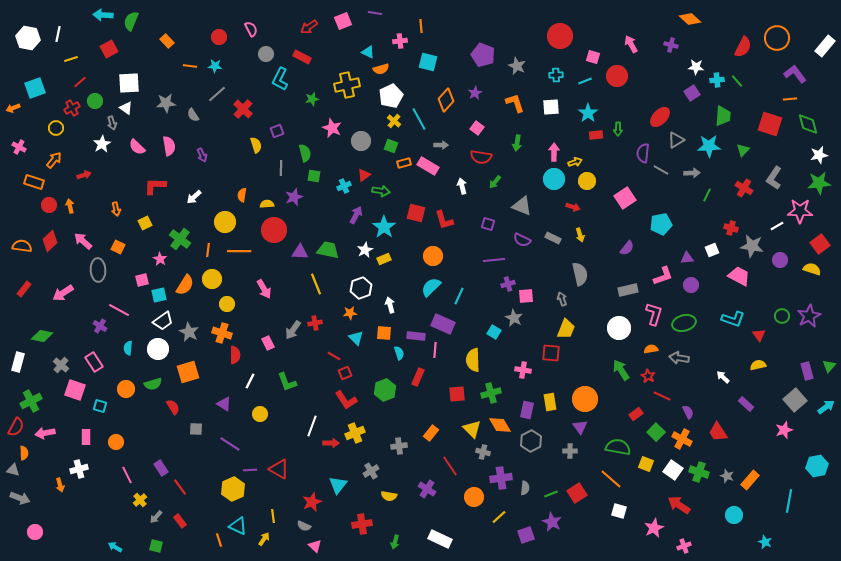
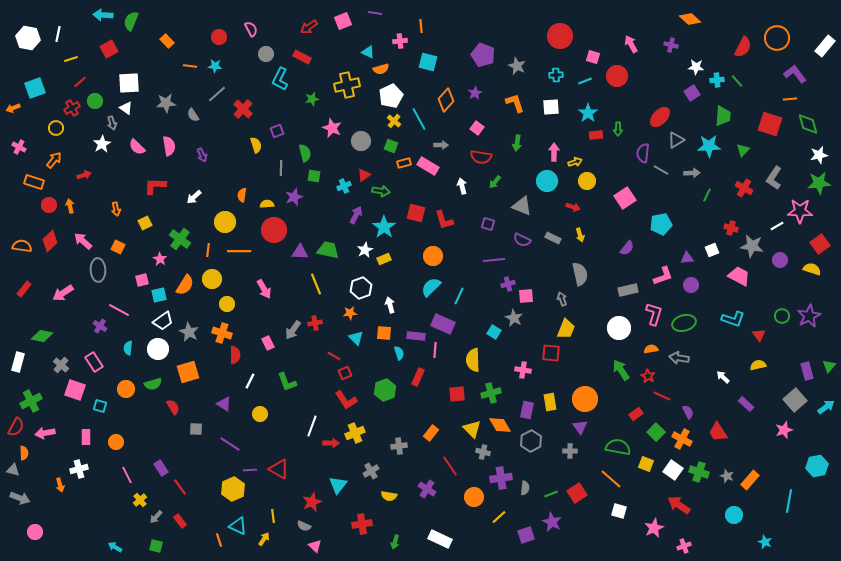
cyan circle at (554, 179): moved 7 px left, 2 px down
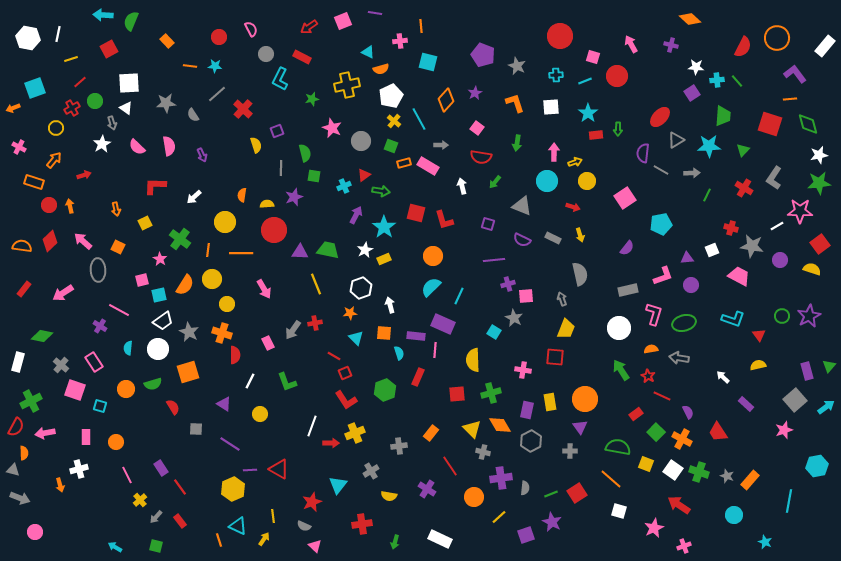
orange line at (239, 251): moved 2 px right, 2 px down
red square at (551, 353): moved 4 px right, 4 px down
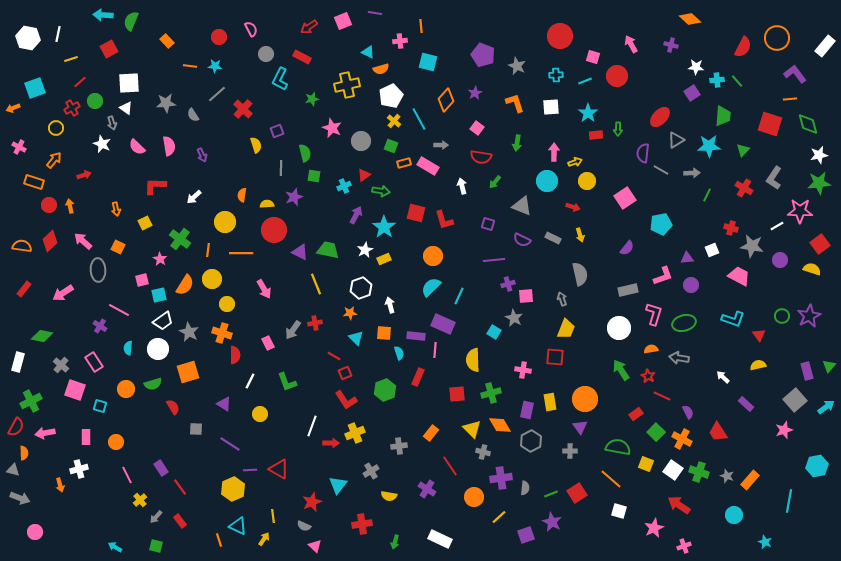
white star at (102, 144): rotated 18 degrees counterclockwise
purple triangle at (300, 252): rotated 24 degrees clockwise
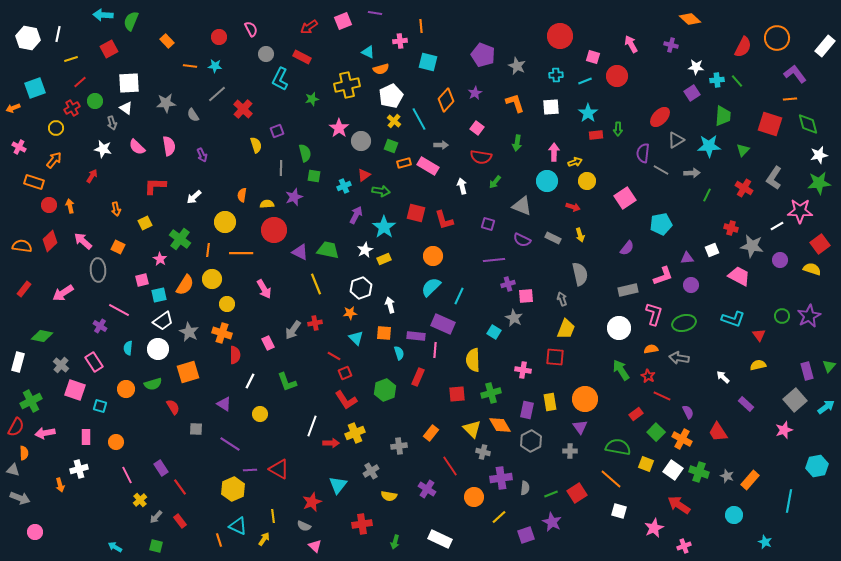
pink star at (332, 128): moved 7 px right; rotated 12 degrees clockwise
white star at (102, 144): moved 1 px right, 5 px down; rotated 12 degrees counterclockwise
red arrow at (84, 175): moved 8 px right, 1 px down; rotated 40 degrees counterclockwise
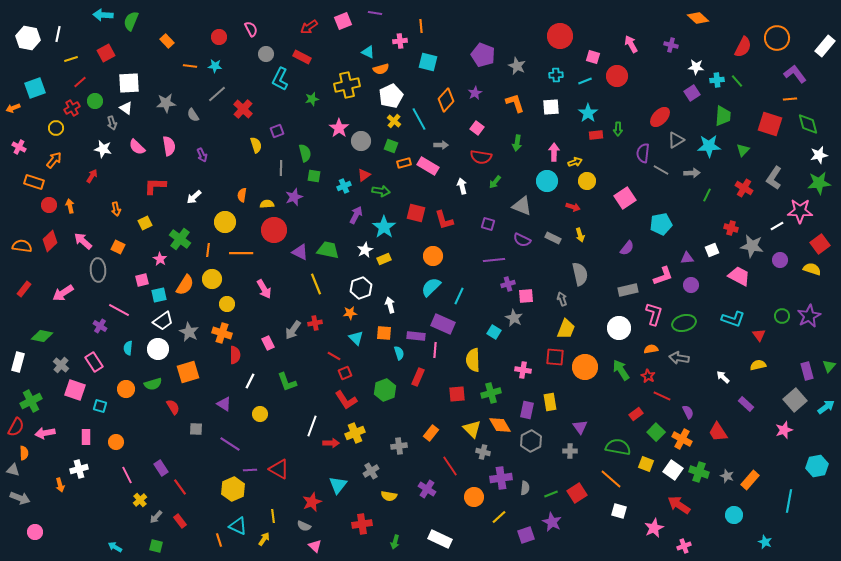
orange diamond at (690, 19): moved 8 px right, 1 px up
red square at (109, 49): moved 3 px left, 4 px down
orange circle at (585, 399): moved 32 px up
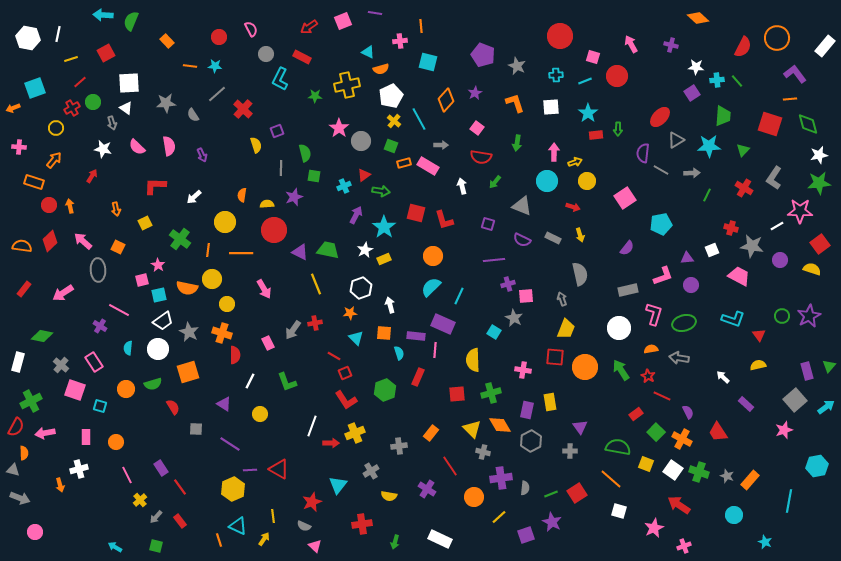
green star at (312, 99): moved 3 px right, 3 px up; rotated 16 degrees clockwise
green circle at (95, 101): moved 2 px left, 1 px down
pink cross at (19, 147): rotated 24 degrees counterclockwise
pink star at (160, 259): moved 2 px left, 6 px down
orange semicircle at (185, 285): moved 2 px right, 3 px down; rotated 70 degrees clockwise
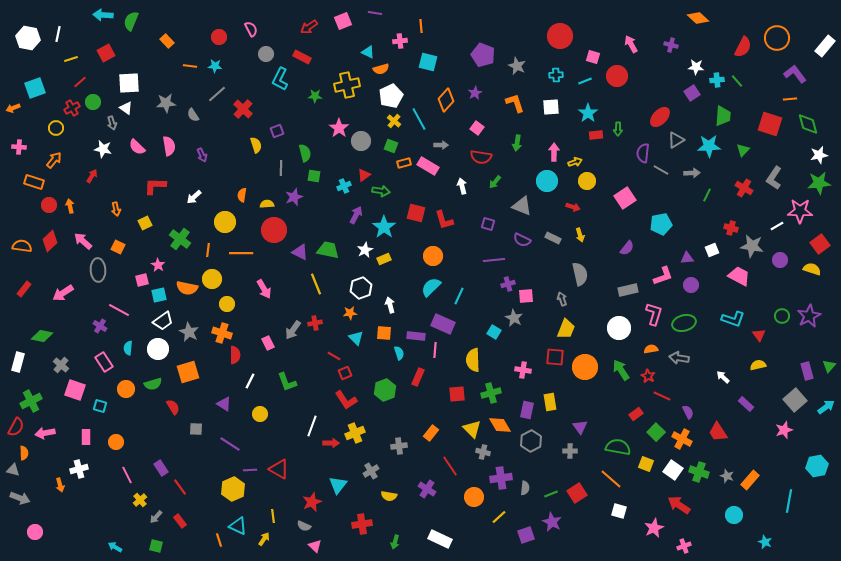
pink rectangle at (94, 362): moved 10 px right
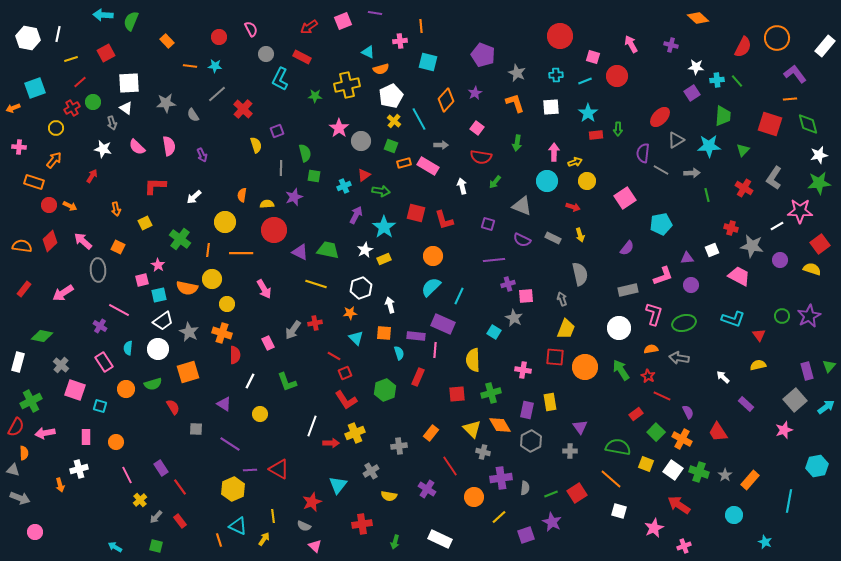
gray star at (517, 66): moved 7 px down
green line at (707, 195): rotated 40 degrees counterclockwise
orange arrow at (70, 206): rotated 128 degrees clockwise
yellow line at (316, 284): rotated 50 degrees counterclockwise
gray star at (727, 476): moved 2 px left, 1 px up; rotated 16 degrees clockwise
